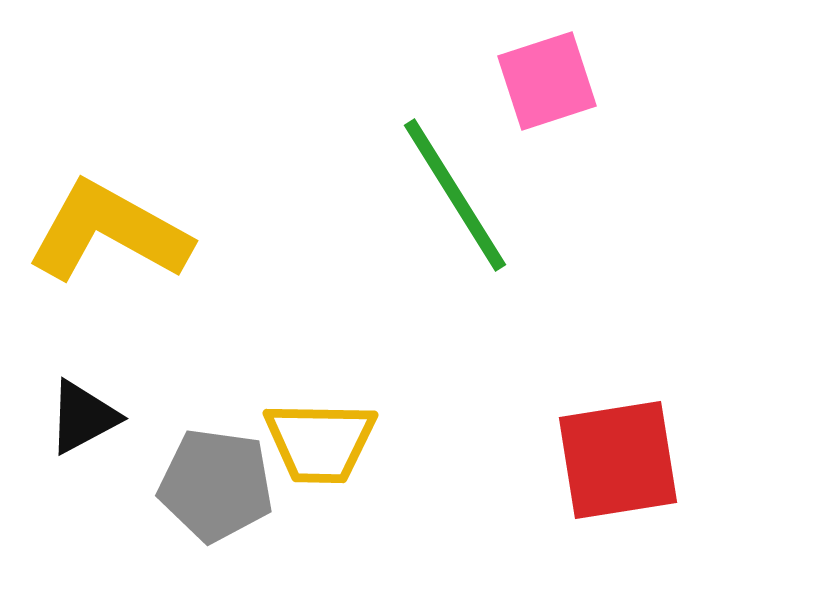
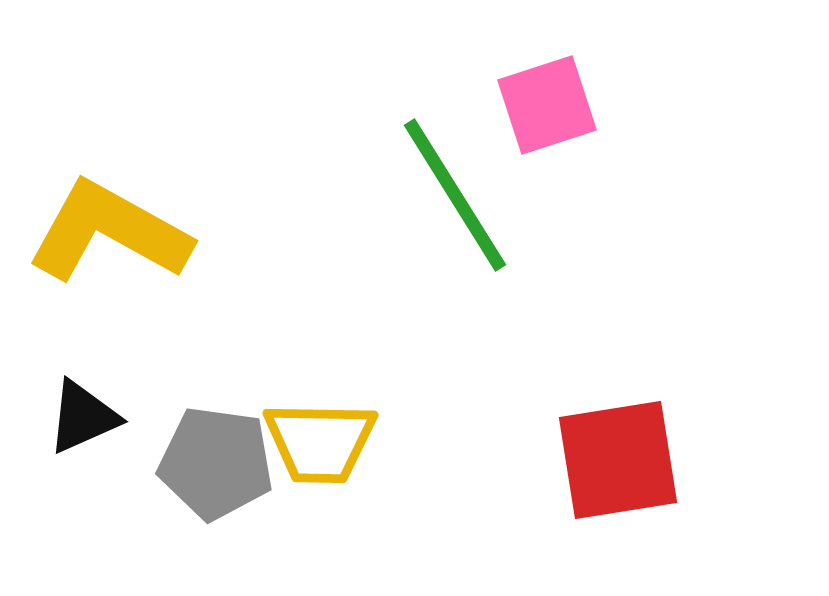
pink square: moved 24 px down
black triangle: rotated 4 degrees clockwise
gray pentagon: moved 22 px up
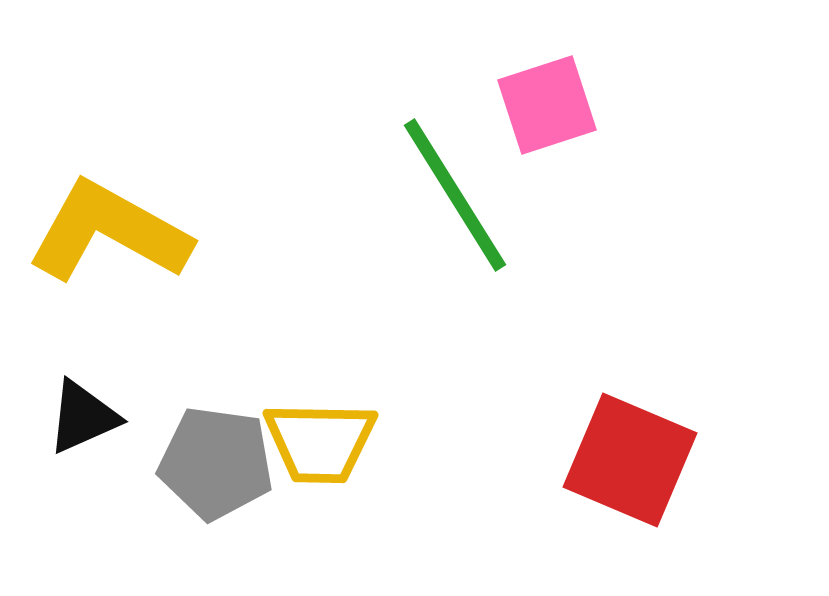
red square: moved 12 px right; rotated 32 degrees clockwise
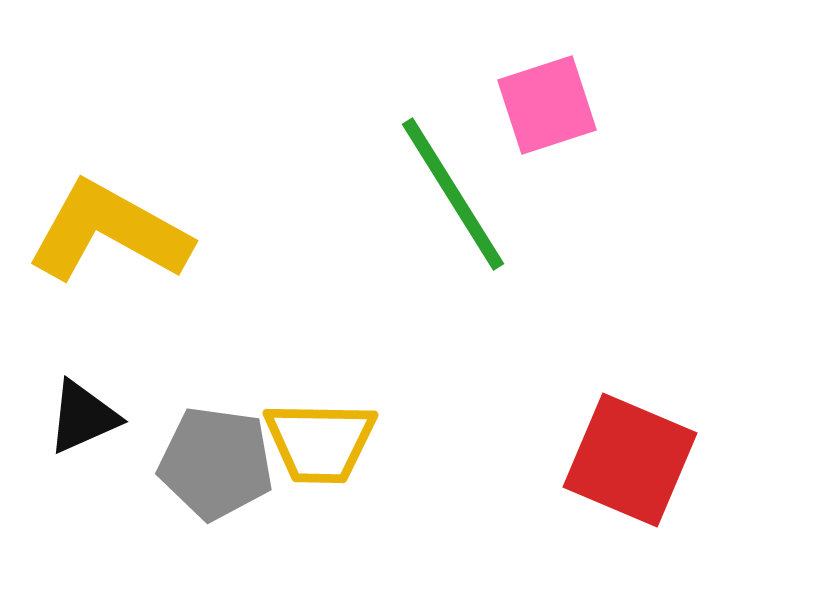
green line: moved 2 px left, 1 px up
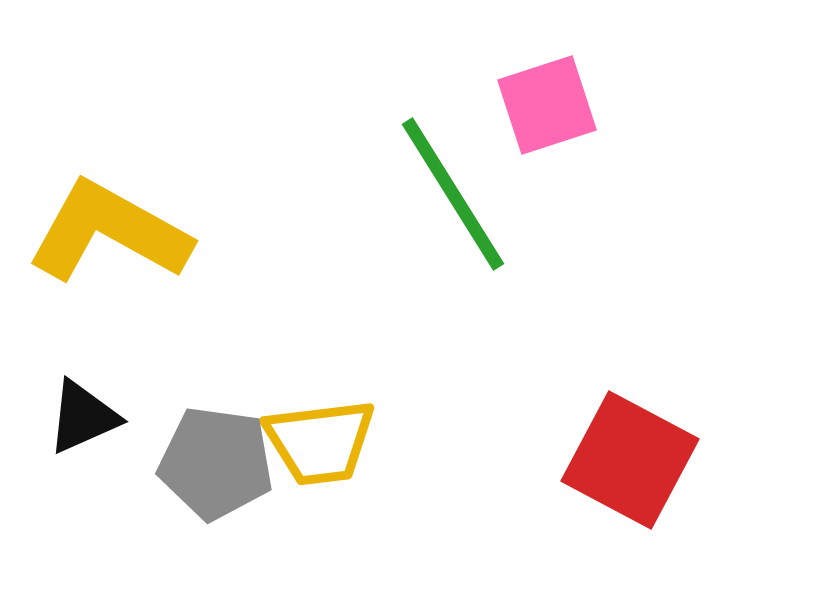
yellow trapezoid: rotated 8 degrees counterclockwise
red square: rotated 5 degrees clockwise
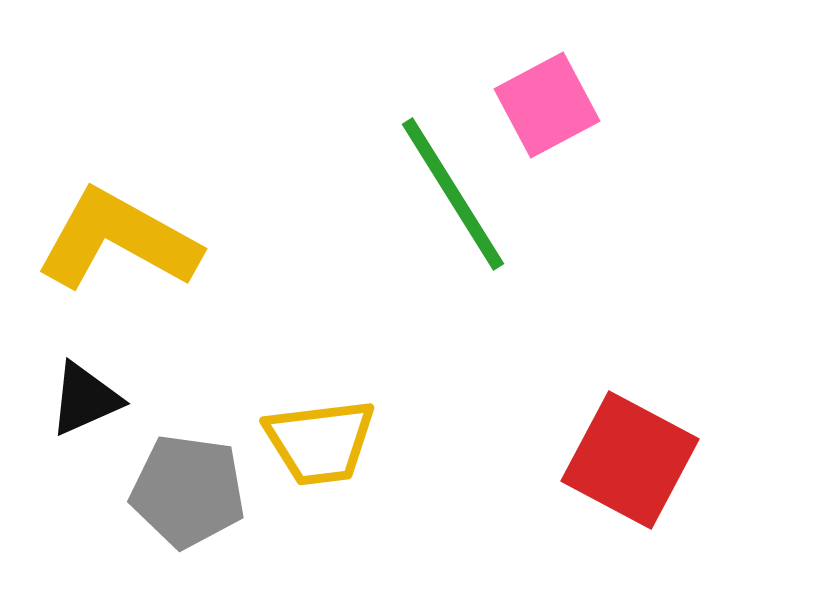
pink square: rotated 10 degrees counterclockwise
yellow L-shape: moved 9 px right, 8 px down
black triangle: moved 2 px right, 18 px up
gray pentagon: moved 28 px left, 28 px down
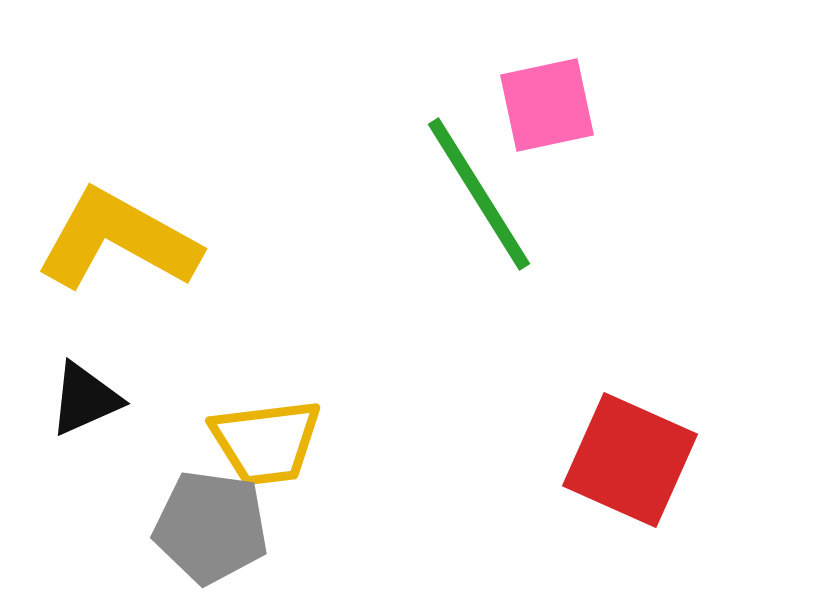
pink square: rotated 16 degrees clockwise
green line: moved 26 px right
yellow trapezoid: moved 54 px left
red square: rotated 4 degrees counterclockwise
gray pentagon: moved 23 px right, 36 px down
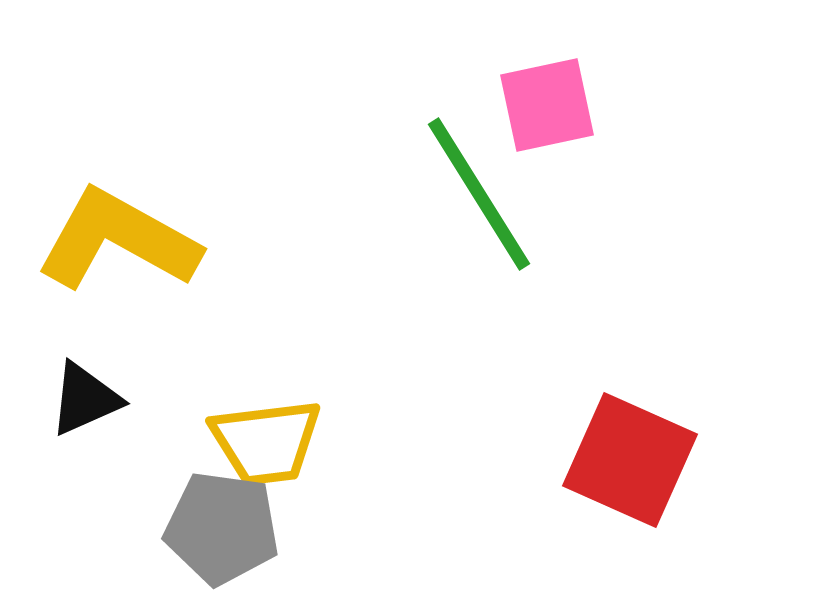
gray pentagon: moved 11 px right, 1 px down
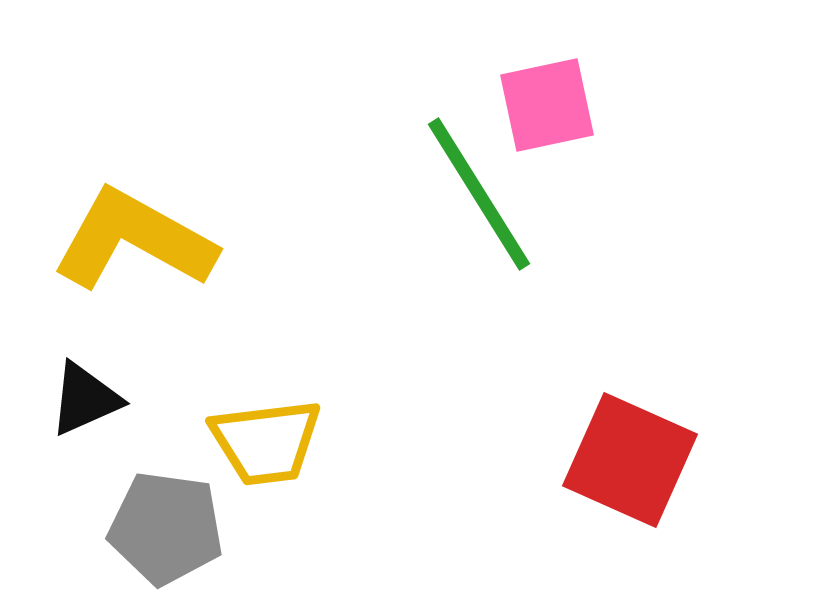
yellow L-shape: moved 16 px right
gray pentagon: moved 56 px left
